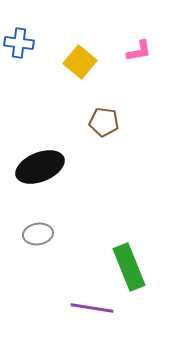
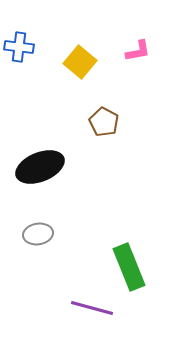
blue cross: moved 4 px down
pink L-shape: moved 1 px left
brown pentagon: rotated 20 degrees clockwise
purple line: rotated 6 degrees clockwise
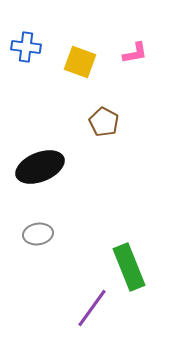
blue cross: moved 7 px right
pink L-shape: moved 3 px left, 2 px down
yellow square: rotated 20 degrees counterclockwise
purple line: rotated 69 degrees counterclockwise
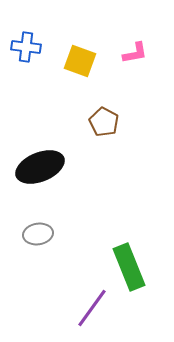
yellow square: moved 1 px up
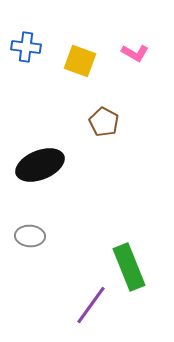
pink L-shape: rotated 40 degrees clockwise
black ellipse: moved 2 px up
gray ellipse: moved 8 px left, 2 px down; rotated 12 degrees clockwise
purple line: moved 1 px left, 3 px up
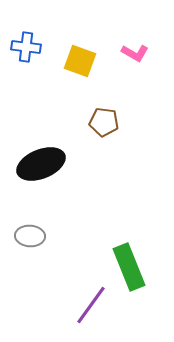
brown pentagon: rotated 20 degrees counterclockwise
black ellipse: moved 1 px right, 1 px up
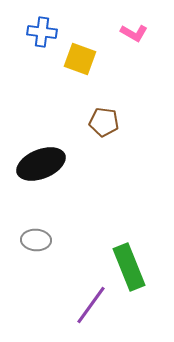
blue cross: moved 16 px right, 15 px up
pink L-shape: moved 1 px left, 20 px up
yellow square: moved 2 px up
gray ellipse: moved 6 px right, 4 px down
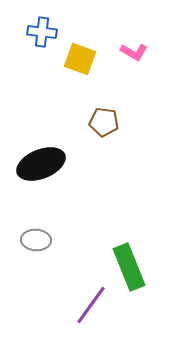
pink L-shape: moved 19 px down
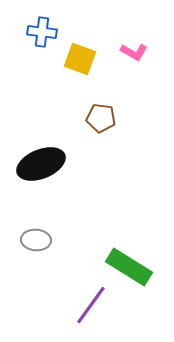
brown pentagon: moved 3 px left, 4 px up
green rectangle: rotated 36 degrees counterclockwise
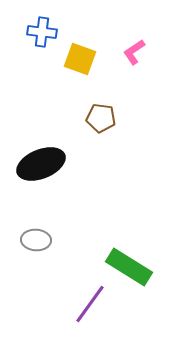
pink L-shape: rotated 116 degrees clockwise
purple line: moved 1 px left, 1 px up
